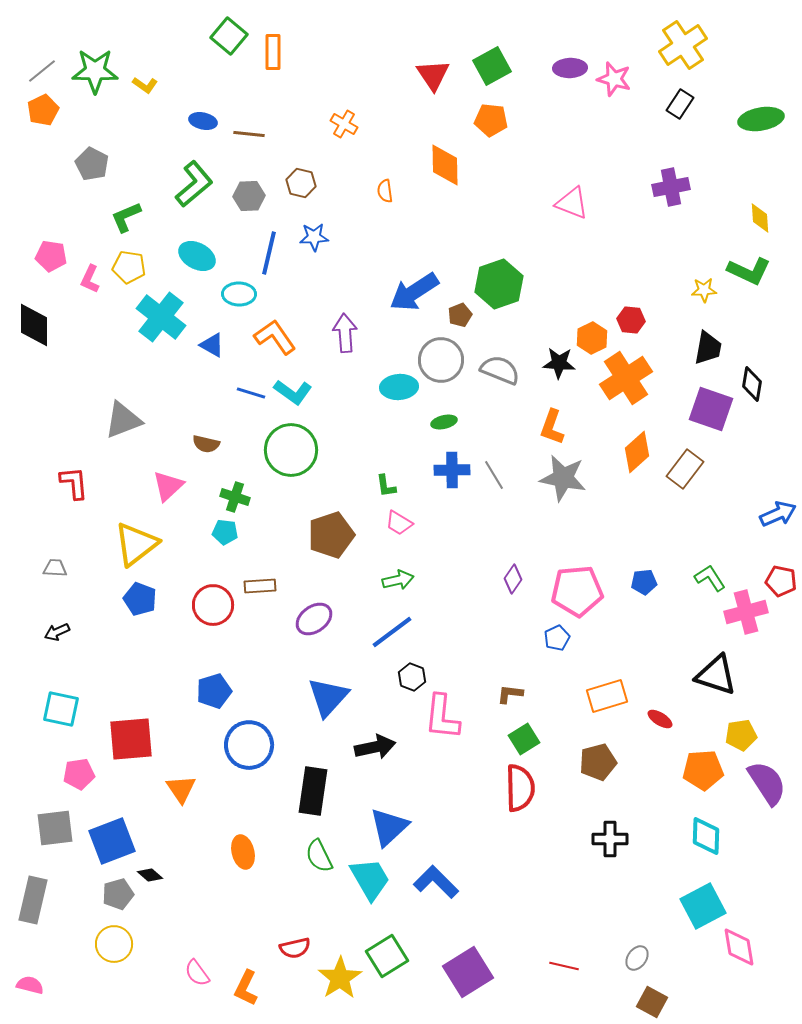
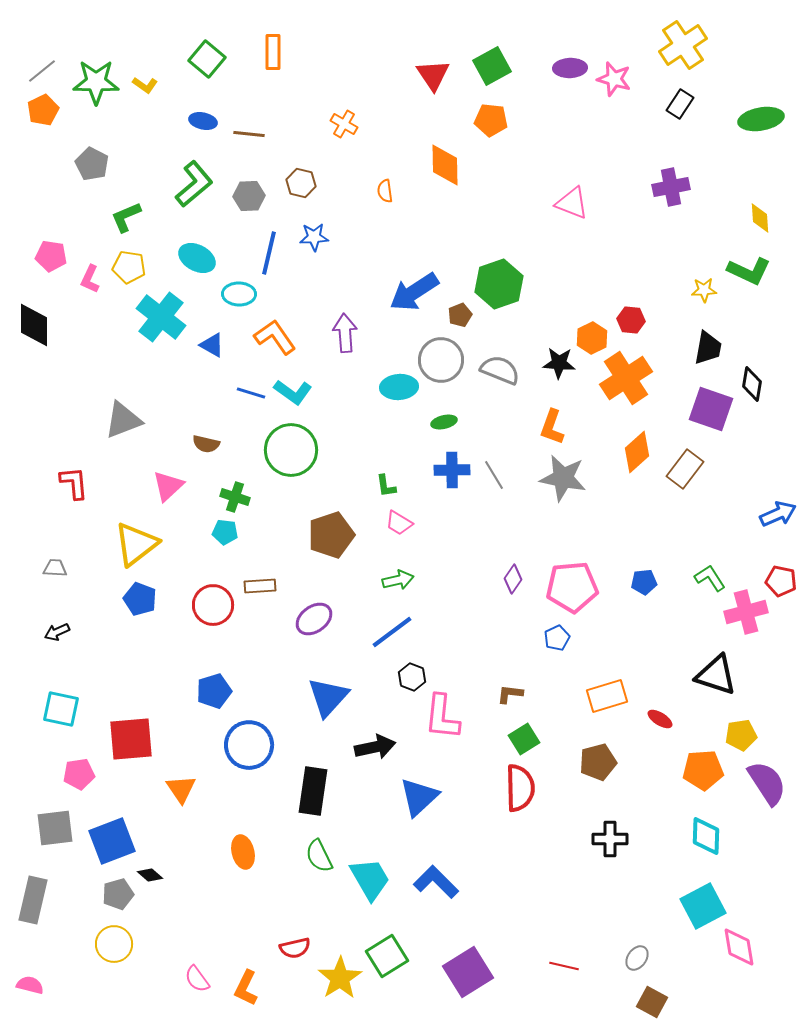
green square at (229, 36): moved 22 px left, 23 px down
green star at (95, 71): moved 1 px right, 11 px down
cyan ellipse at (197, 256): moved 2 px down
pink pentagon at (577, 591): moved 5 px left, 4 px up
blue triangle at (389, 827): moved 30 px right, 30 px up
pink semicircle at (197, 973): moved 6 px down
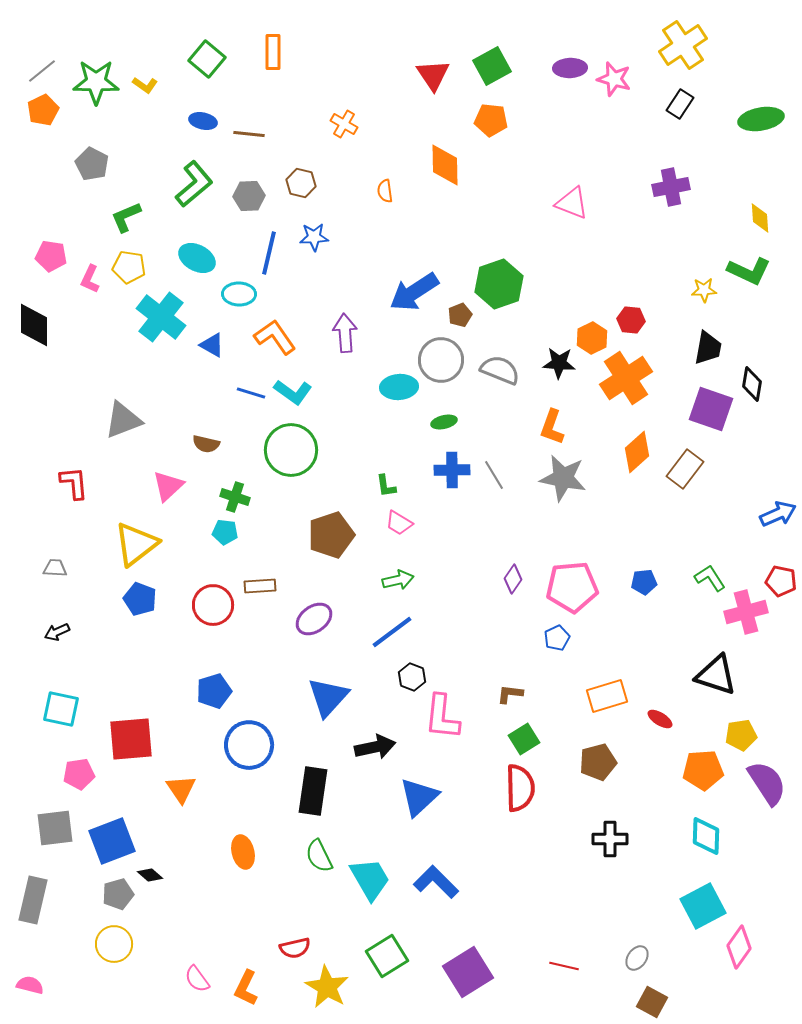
pink diamond at (739, 947): rotated 45 degrees clockwise
yellow star at (340, 978): moved 13 px left, 9 px down; rotated 9 degrees counterclockwise
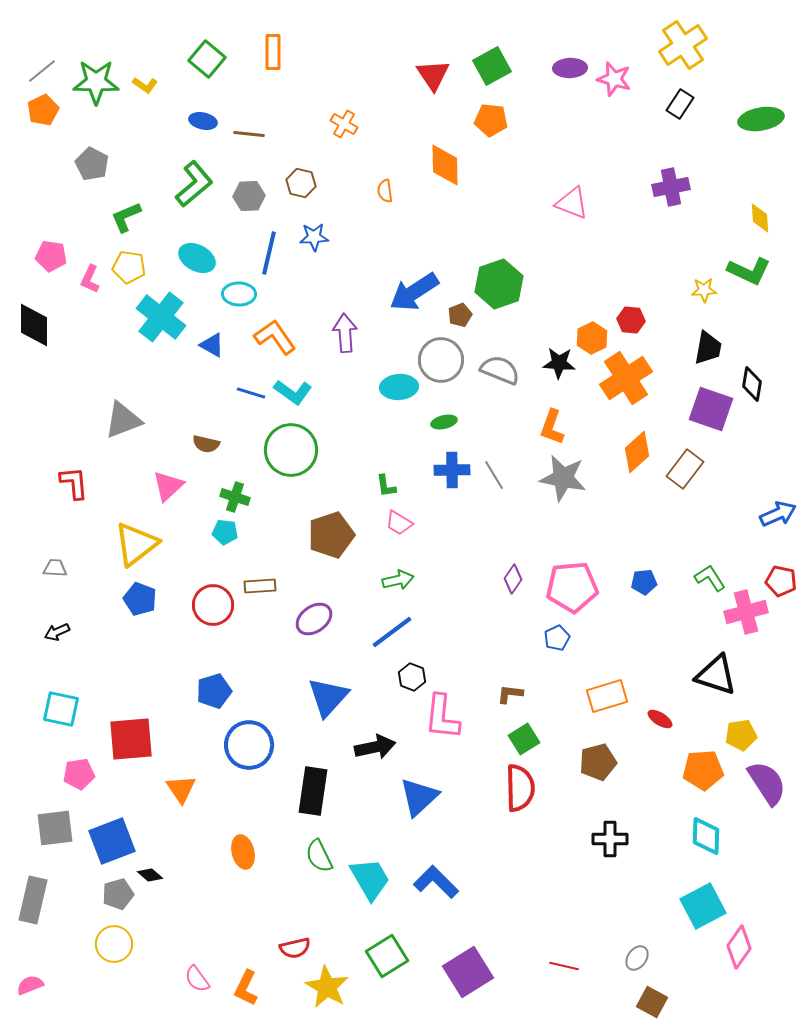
pink semicircle at (30, 985): rotated 36 degrees counterclockwise
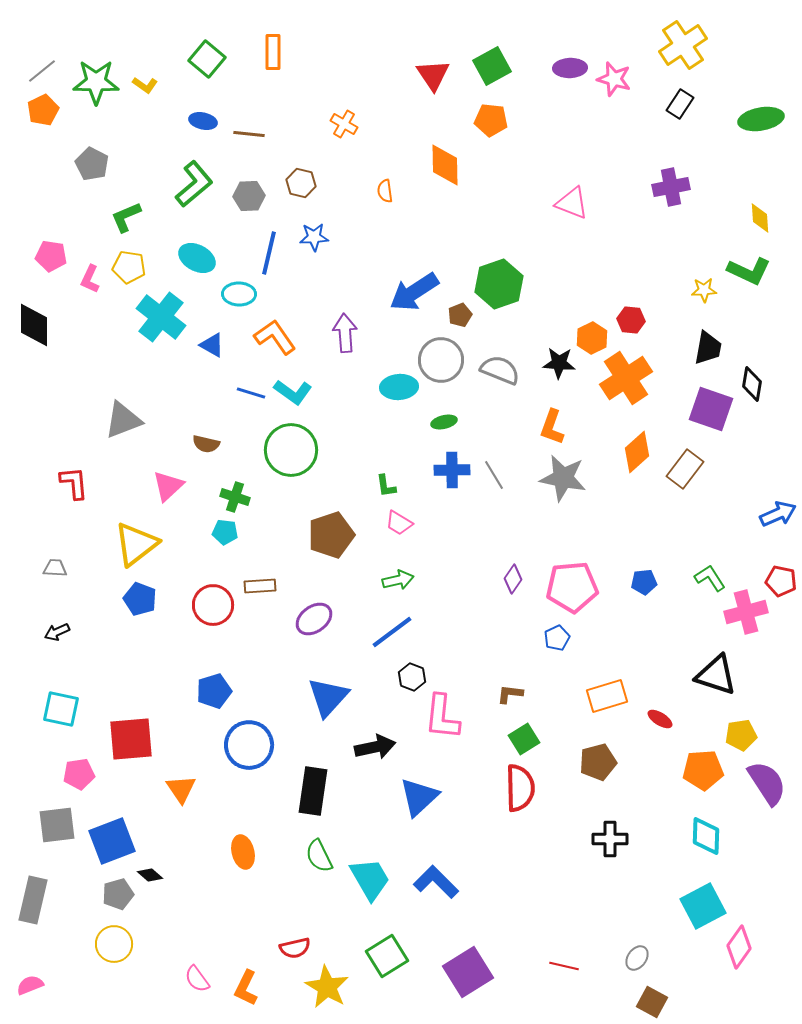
gray square at (55, 828): moved 2 px right, 3 px up
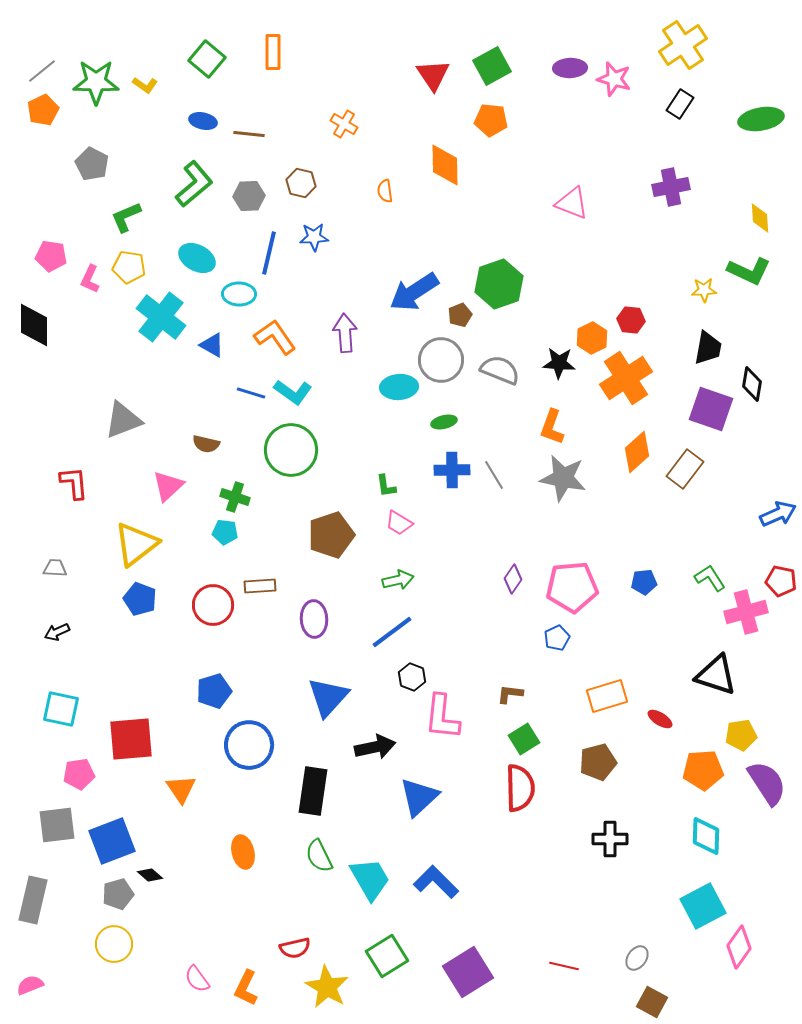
purple ellipse at (314, 619): rotated 57 degrees counterclockwise
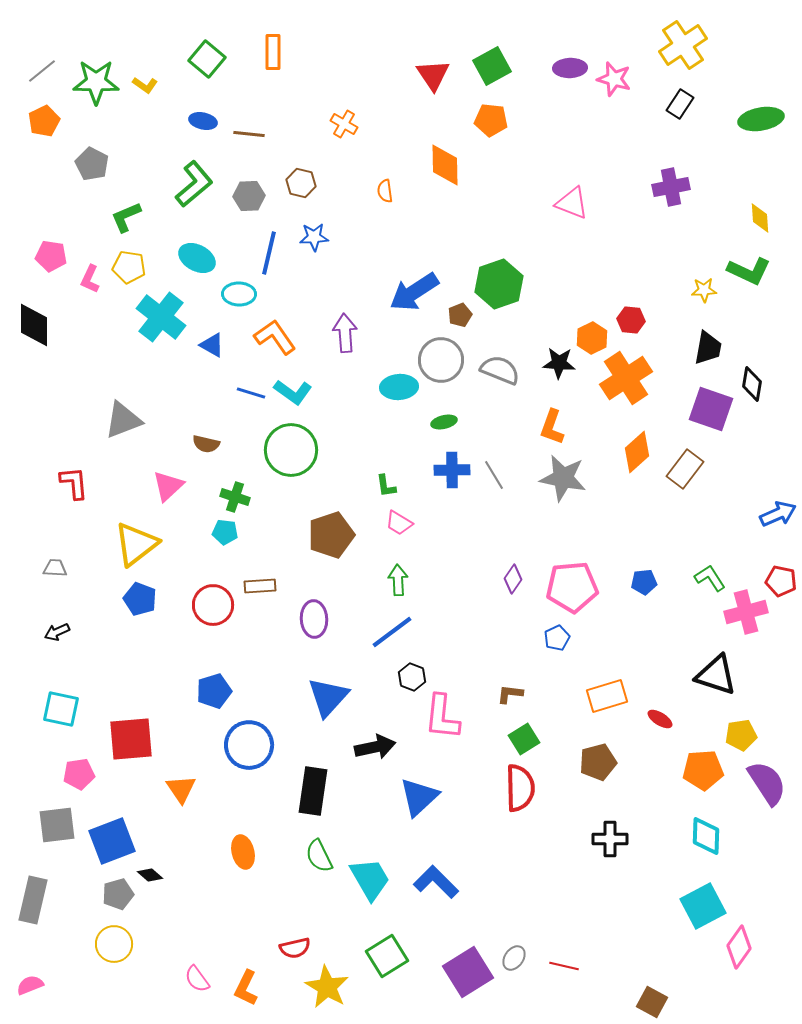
orange pentagon at (43, 110): moved 1 px right, 11 px down
green arrow at (398, 580): rotated 80 degrees counterclockwise
gray ellipse at (637, 958): moved 123 px left
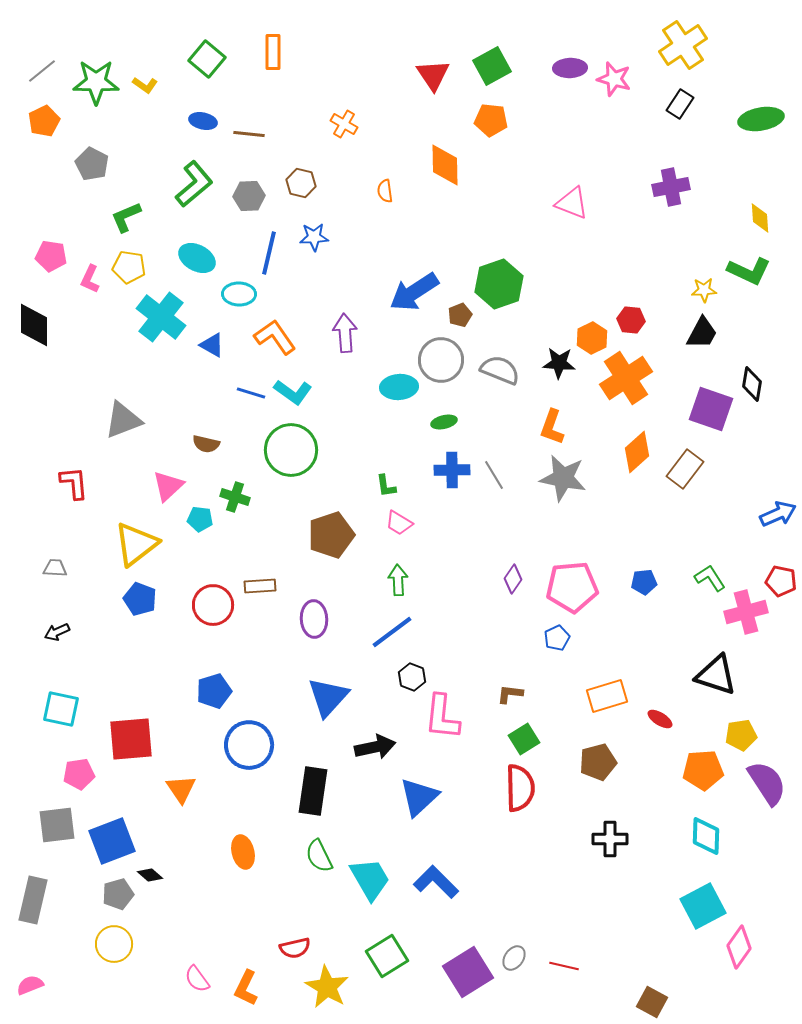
black trapezoid at (708, 348): moved 6 px left, 15 px up; rotated 18 degrees clockwise
cyan pentagon at (225, 532): moved 25 px left, 13 px up
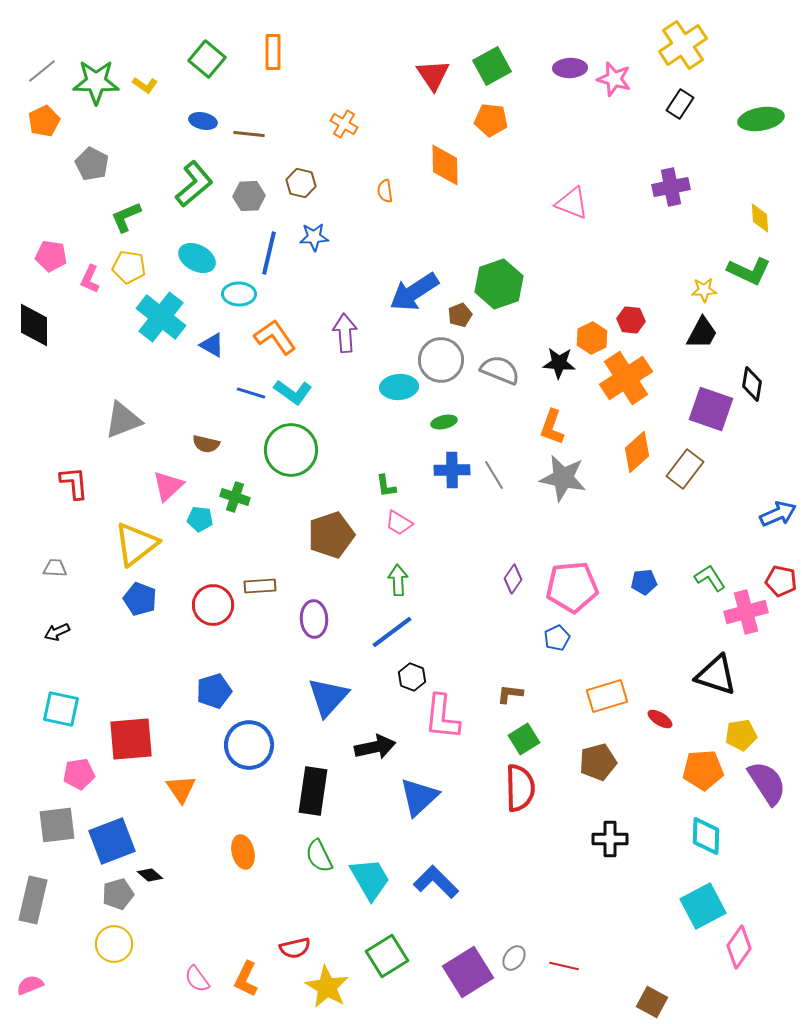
orange L-shape at (246, 988): moved 9 px up
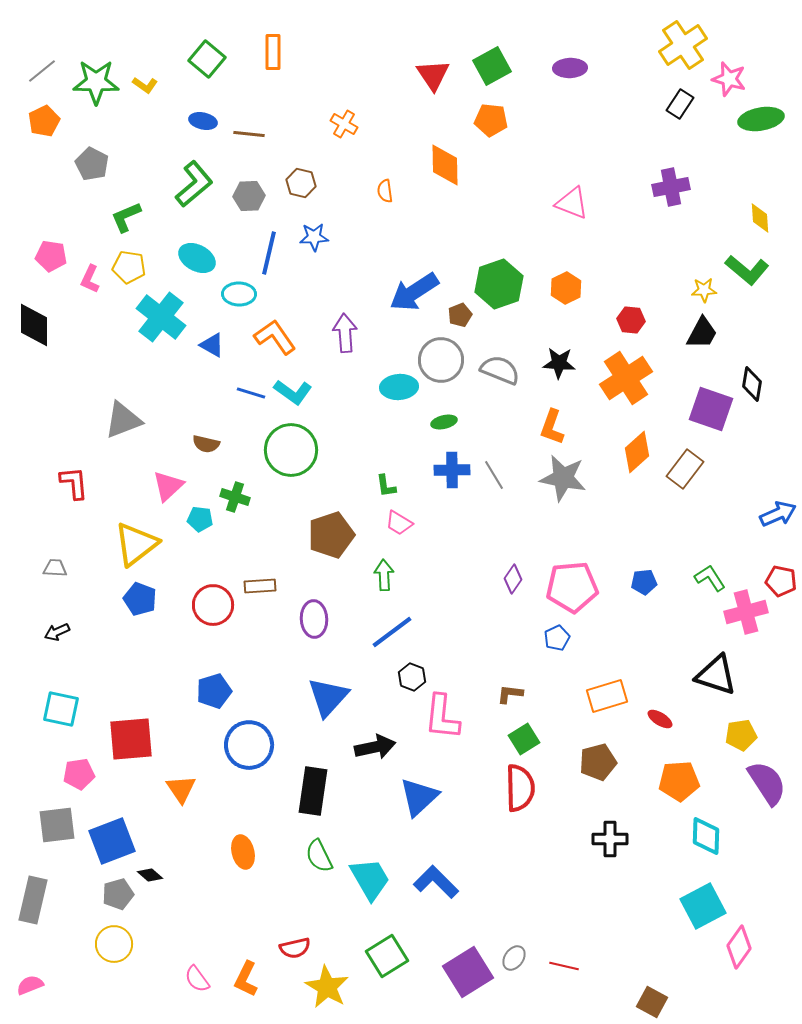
pink star at (614, 79): moved 115 px right
green L-shape at (749, 271): moved 2 px left, 1 px up; rotated 15 degrees clockwise
orange hexagon at (592, 338): moved 26 px left, 50 px up
green arrow at (398, 580): moved 14 px left, 5 px up
orange pentagon at (703, 770): moved 24 px left, 11 px down
